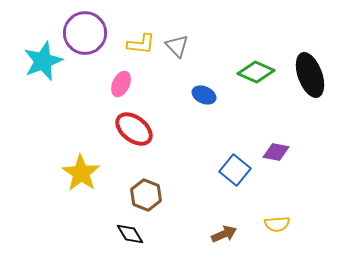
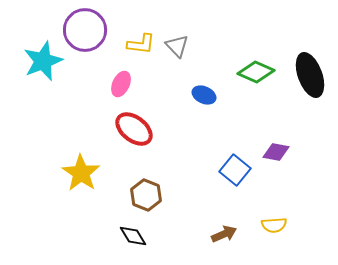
purple circle: moved 3 px up
yellow semicircle: moved 3 px left, 1 px down
black diamond: moved 3 px right, 2 px down
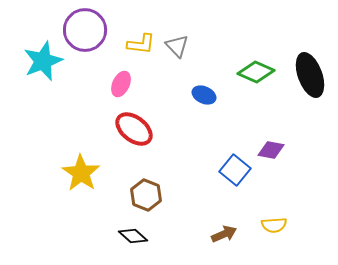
purple diamond: moved 5 px left, 2 px up
black diamond: rotated 16 degrees counterclockwise
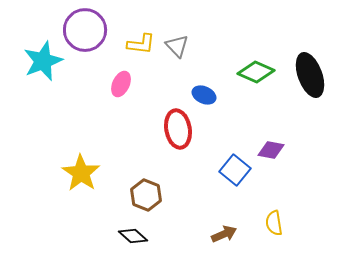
red ellipse: moved 44 px right; rotated 42 degrees clockwise
yellow semicircle: moved 2 px up; rotated 85 degrees clockwise
